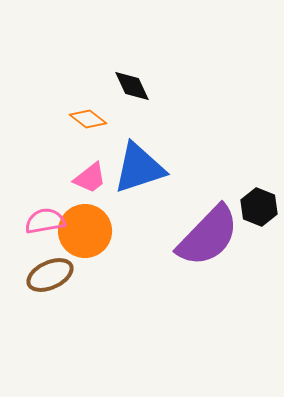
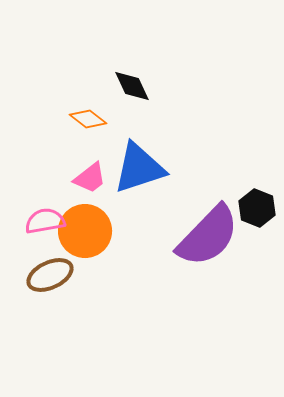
black hexagon: moved 2 px left, 1 px down
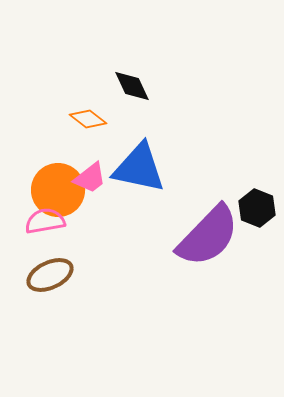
blue triangle: rotated 30 degrees clockwise
orange circle: moved 27 px left, 41 px up
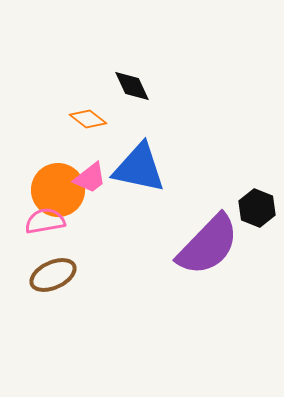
purple semicircle: moved 9 px down
brown ellipse: moved 3 px right
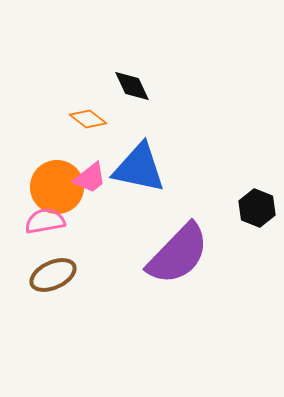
orange circle: moved 1 px left, 3 px up
purple semicircle: moved 30 px left, 9 px down
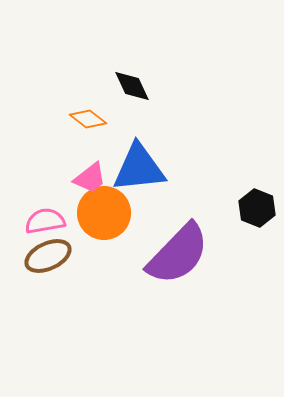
blue triangle: rotated 18 degrees counterclockwise
orange circle: moved 47 px right, 26 px down
brown ellipse: moved 5 px left, 19 px up
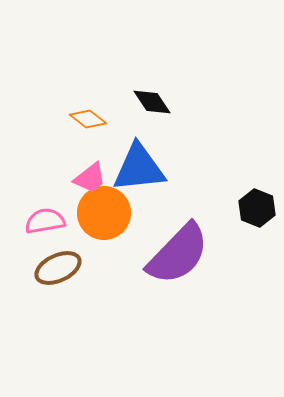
black diamond: moved 20 px right, 16 px down; rotated 9 degrees counterclockwise
brown ellipse: moved 10 px right, 12 px down
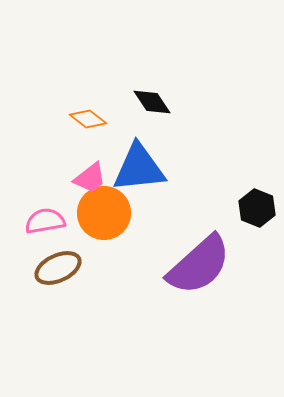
purple semicircle: moved 21 px right, 11 px down; rotated 4 degrees clockwise
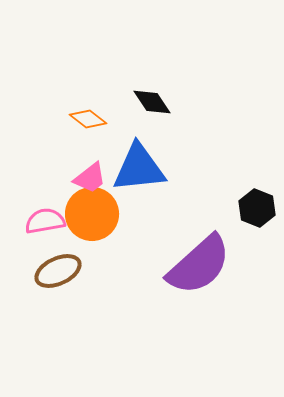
orange circle: moved 12 px left, 1 px down
brown ellipse: moved 3 px down
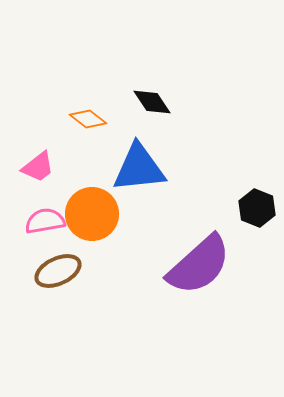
pink trapezoid: moved 52 px left, 11 px up
